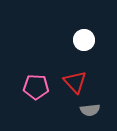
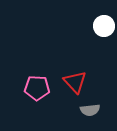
white circle: moved 20 px right, 14 px up
pink pentagon: moved 1 px right, 1 px down
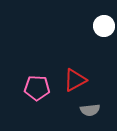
red triangle: moved 2 px up; rotated 45 degrees clockwise
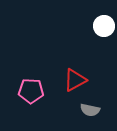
pink pentagon: moved 6 px left, 3 px down
gray semicircle: rotated 18 degrees clockwise
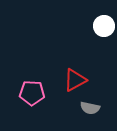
pink pentagon: moved 1 px right, 2 px down
gray semicircle: moved 2 px up
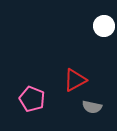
pink pentagon: moved 6 px down; rotated 20 degrees clockwise
gray semicircle: moved 2 px right, 1 px up
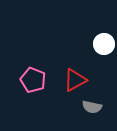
white circle: moved 18 px down
pink pentagon: moved 1 px right, 19 px up
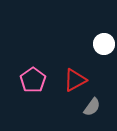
pink pentagon: rotated 15 degrees clockwise
gray semicircle: rotated 66 degrees counterclockwise
